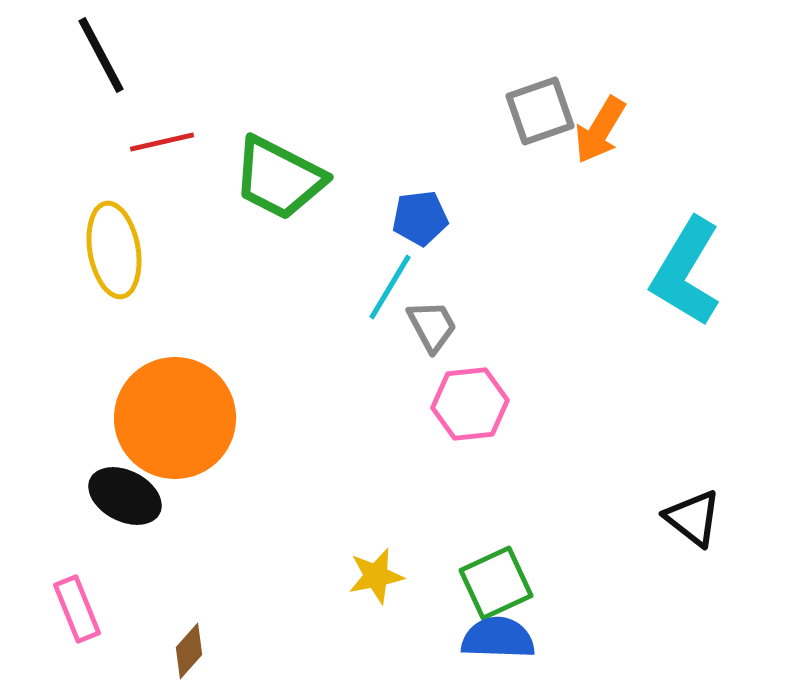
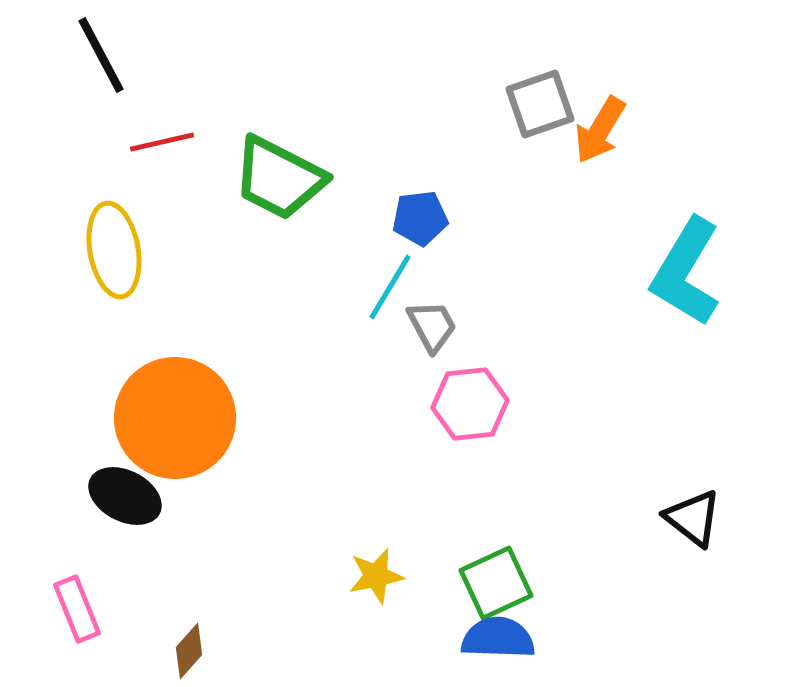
gray square: moved 7 px up
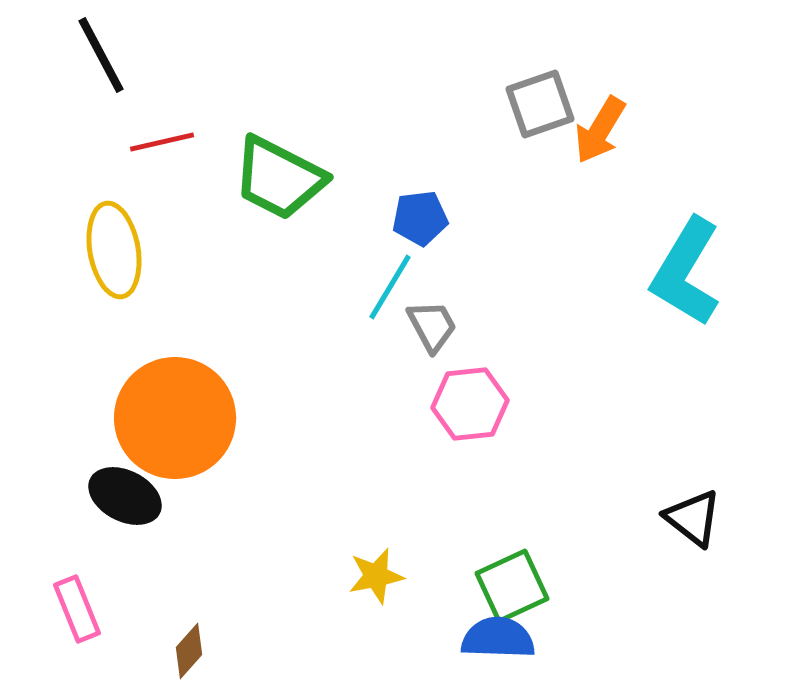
green square: moved 16 px right, 3 px down
